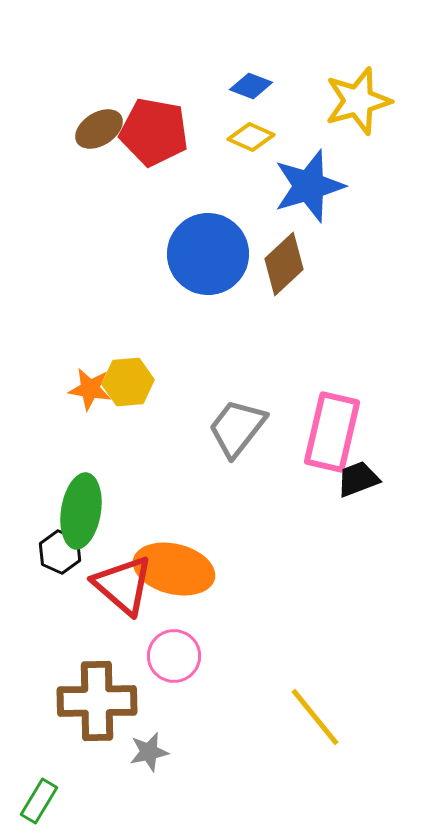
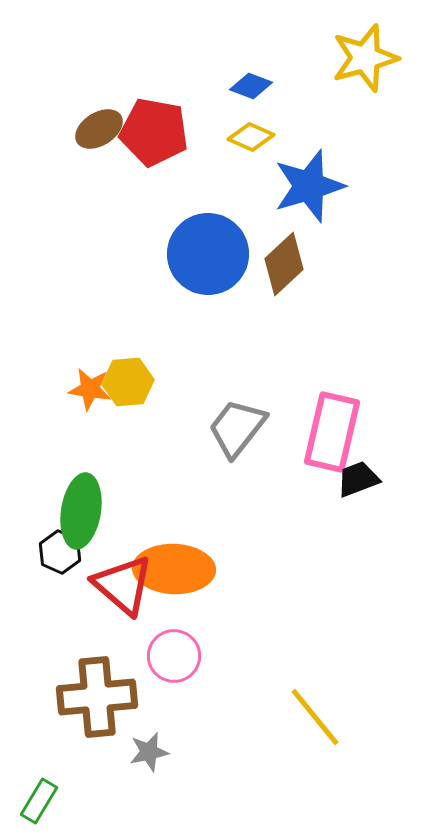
yellow star: moved 7 px right, 43 px up
orange ellipse: rotated 12 degrees counterclockwise
brown cross: moved 4 px up; rotated 4 degrees counterclockwise
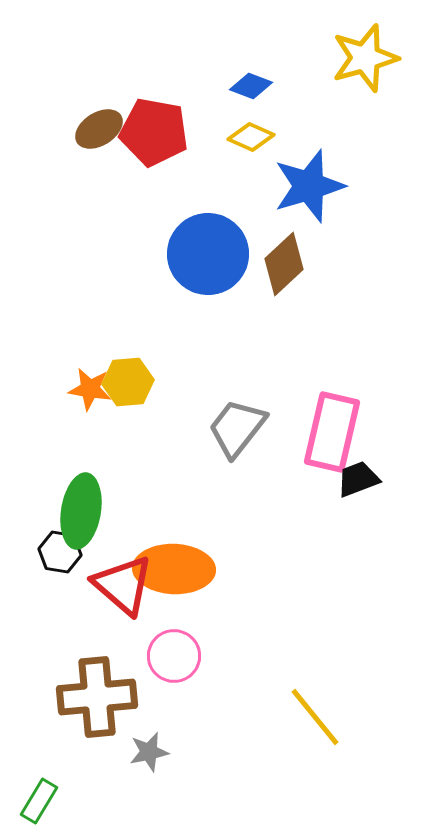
black hexagon: rotated 15 degrees counterclockwise
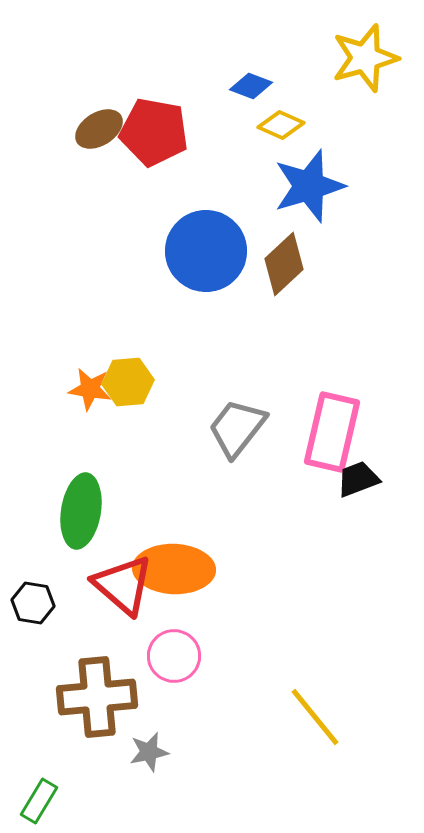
yellow diamond: moved 30 px right, 12 px up
blue circle: moved 2 px left, 3 px up
black hexagon: moved 27 px left, 51 px down
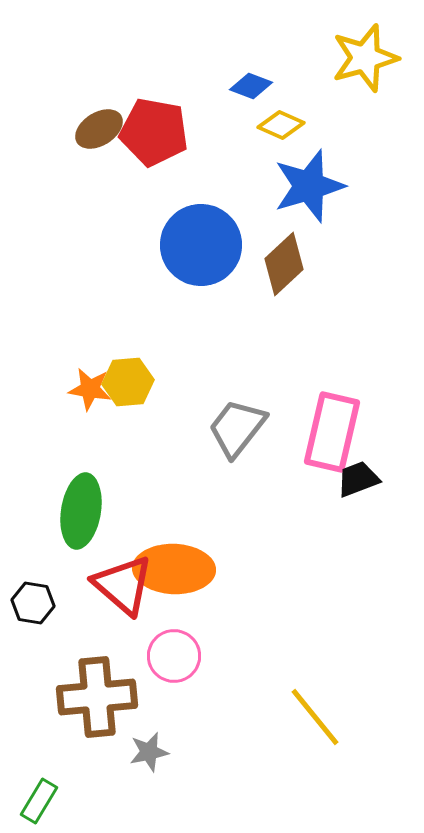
blue circle: moved 5 px left, 6 px up
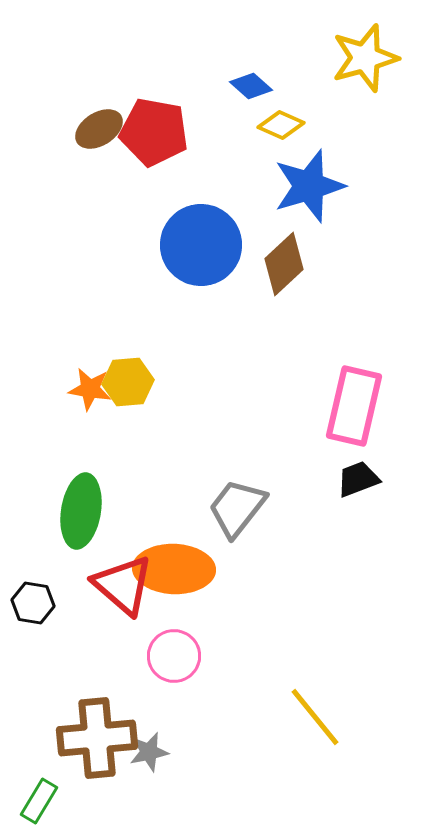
blue diamond: rotated 21 degrees clockwise
gray trapezoid: moved 80 px down
pink rectangle: moved 22 px right, 26 px up
brown cross: moved 41 px down
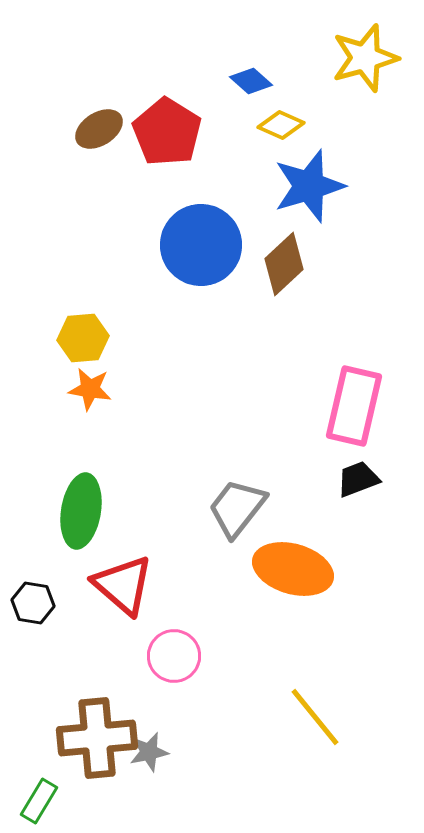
blue diamond: moved 5 px up
red pentagon: moved 13 px right; rotated 22 degrees clockwise
yellow hexagon: moved 45 px left, 44 px up
orange ellipse: moved 119 px right; rotated 14 degrees clockwise
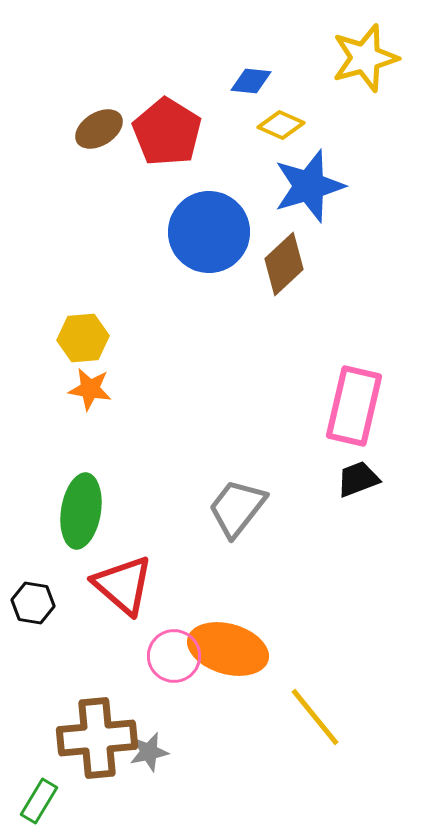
blue diamond: rotated 36 degrees counterclockwise
blue circle: moved 8 px right, 13 px up
orange ellipse: moved 65 px left, 80 px down
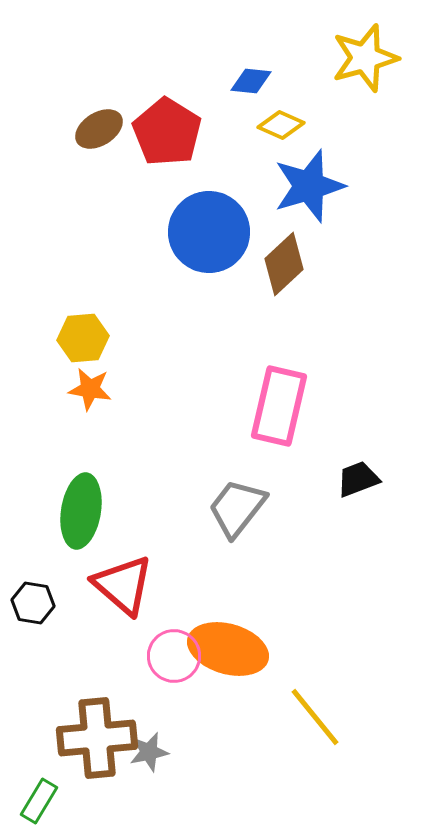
pink rectangle: moved 75 px left
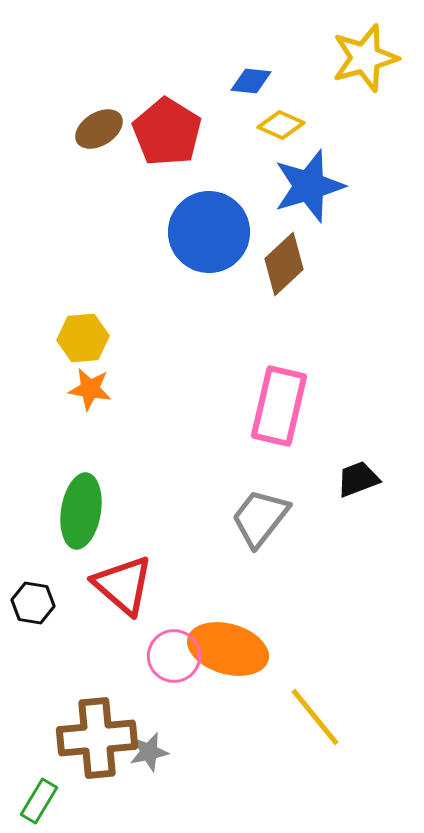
gray trapezoid: moved 23 px right, 10 px down
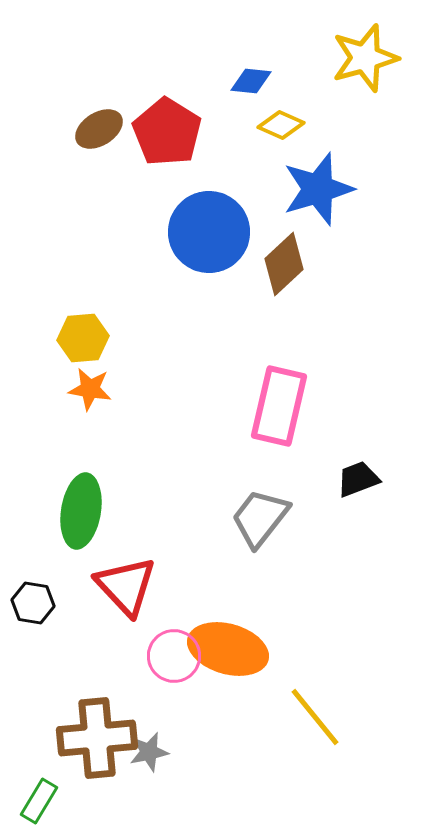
blue star: moved 9 px right, 3 px down
red triangle: moved 3 px right, 1 px down; rotated 6 degrees clockwise
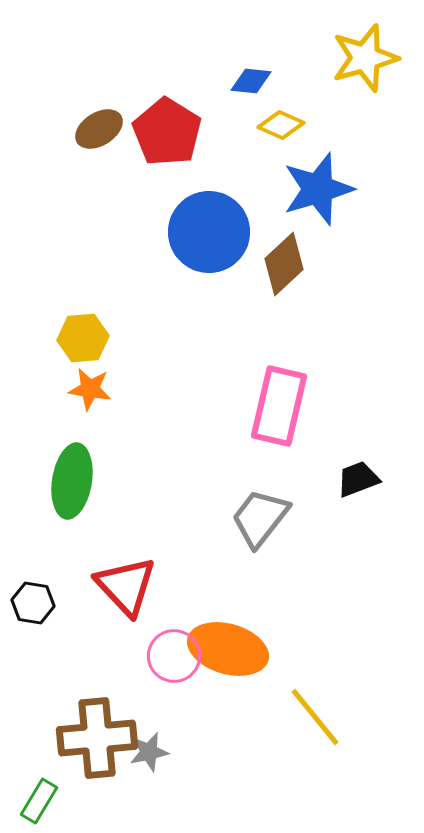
green ellipse: moved 9 px left, 30 px up
